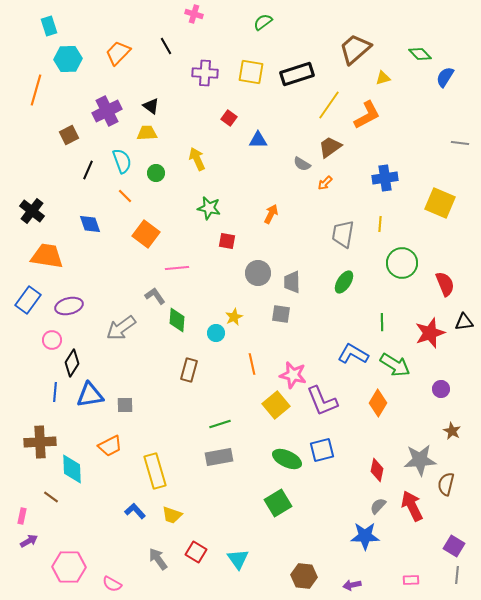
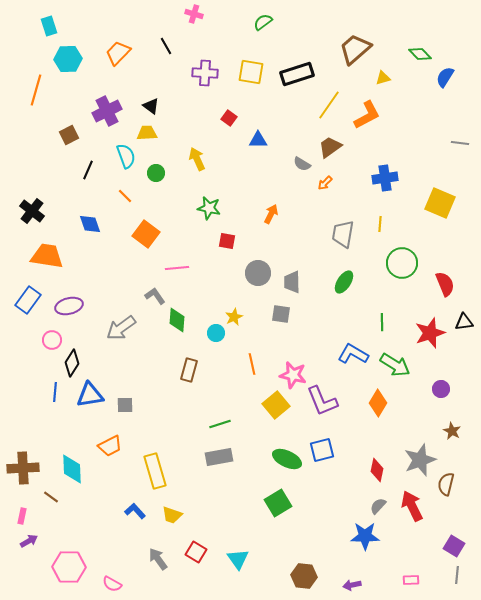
cyan semicircle at (122, 161): moved 4 px right, 5 px up
brown cross at (40, 442): moved 17 px left, 26 px down
gray star at (420, 460): rotated 16 degrees counterclockwise
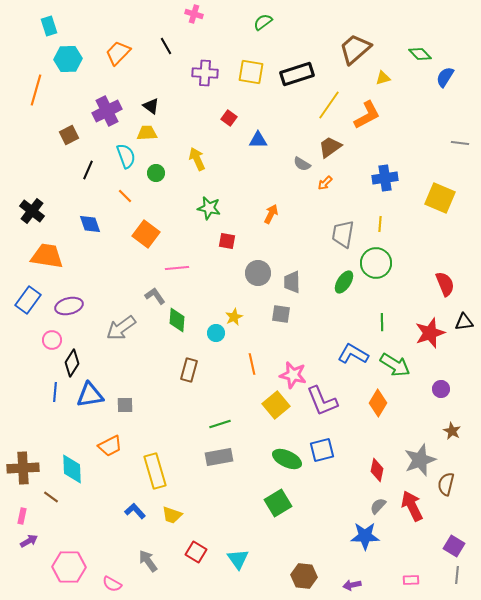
yellow square at (440, 203): moved 5 px up
green circle at (402, 263): moved 26 px left
gray arrow at (158, 559): moved 10 px left, 2 px down
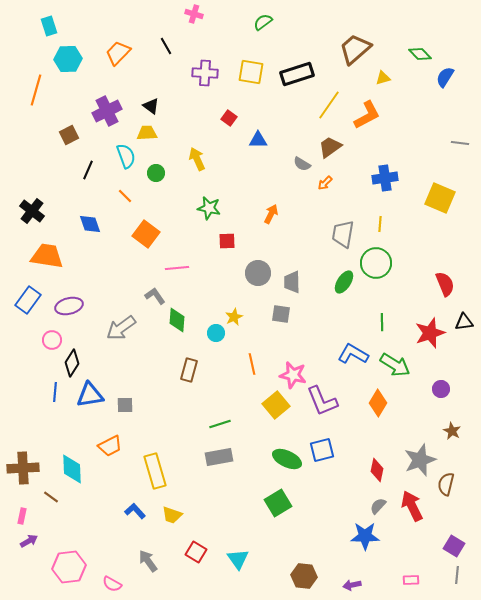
red square at (227, 241): rotated 12 degrees counterclockwise
pink hexagon at (69, 567): rotated 8 degrees counterclockwise
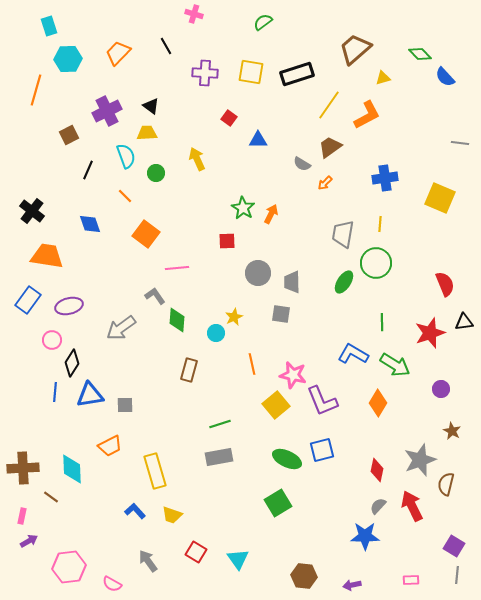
blue semicircle at (445, 77): rotated 75 degrees counterclockwise
green star at (209, 208): moved 34 px right; rotated 20 degrees clockwise
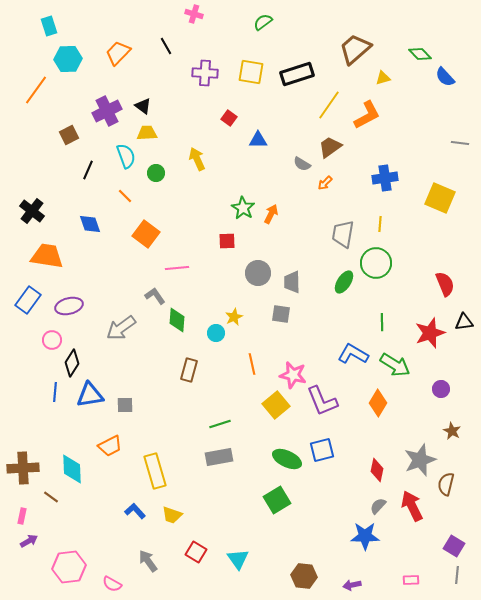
orange line at (36, 90): rotated 20 degrees clockwise
black triangle at (151, 106): moved 8 px left
green square at (278, 503): moved 1 px left, 3 px up
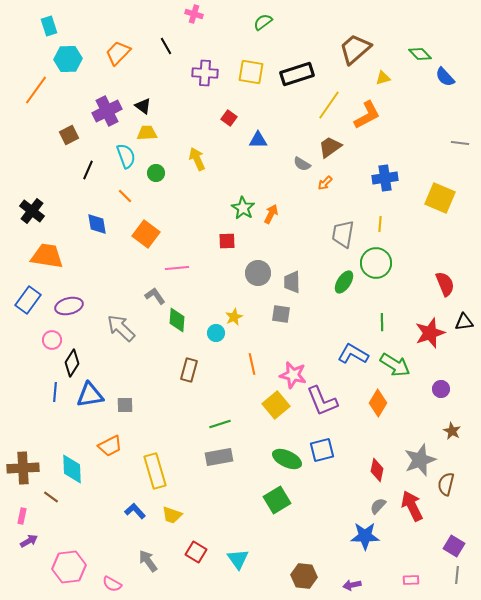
blue diamond at (90, 224): moved 7 px right; rotated 10 degrees clockwise
gray arrow at (121, 328): rotated 80 degrees clockwise
